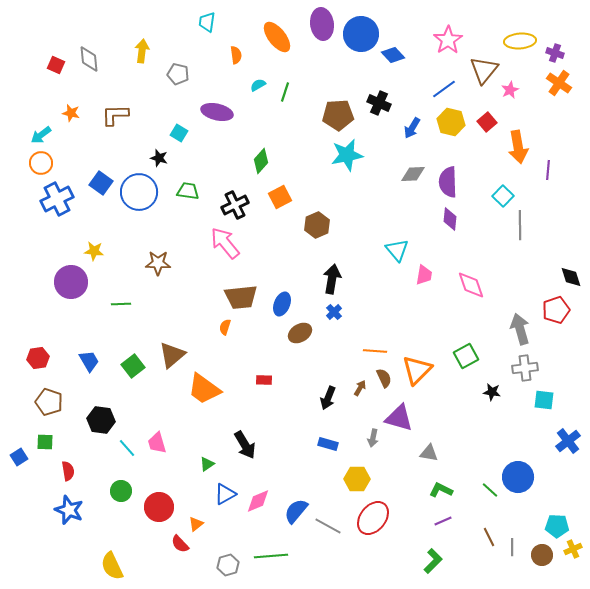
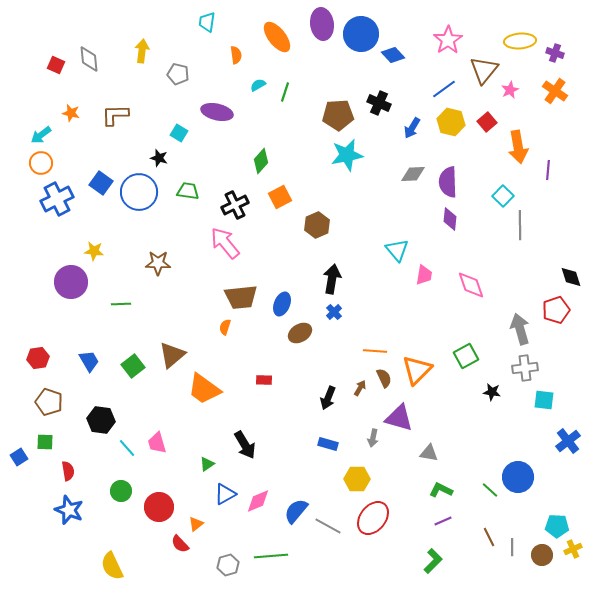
orange cross at (559, 83): moved 4 px left, 8 px down
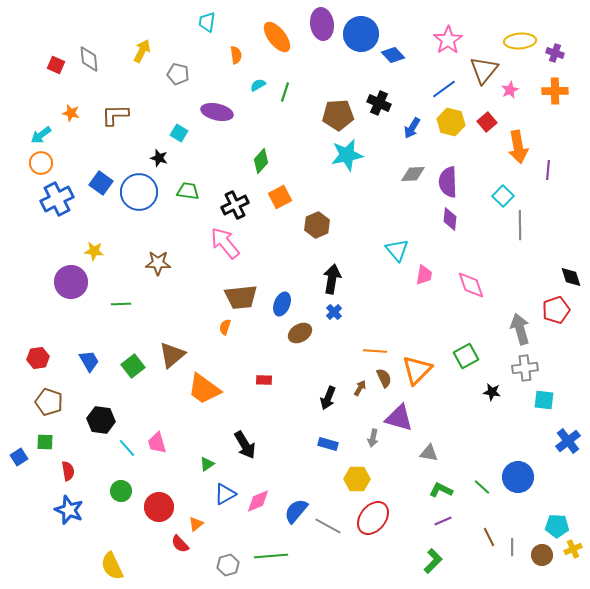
yellow arrow at (142, 51): rotated 20 degrees clockwise
orange cross at (555, 91): rotated 35 degrees counterclockwise
green line at (490, 490): moved 8 px left, 3 px up
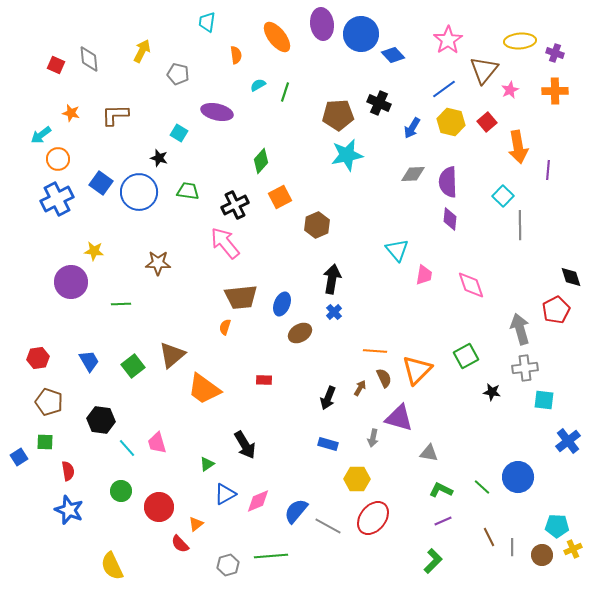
orange circle at (41, 163): moved 17 px right, 4 px up
red pentagon at (556, 310): rotated 8 degrees counterclockwise
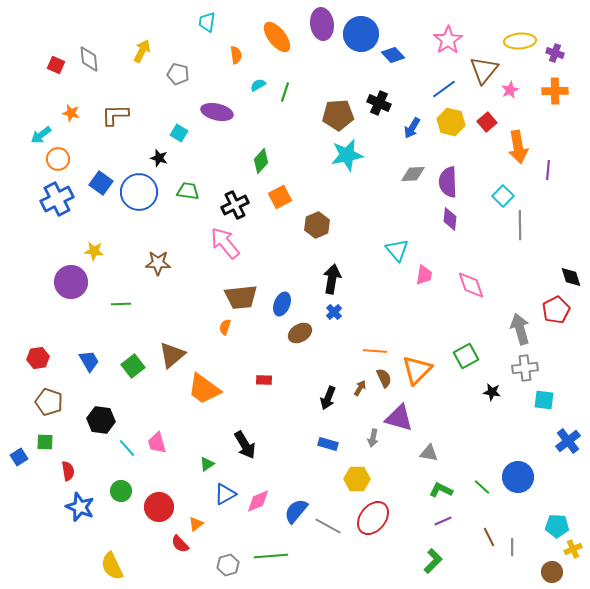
blue star at (69, 510): moved 11 px right, 3 px up
brown circle at (542, 555): moved 10 px right, 17 px down
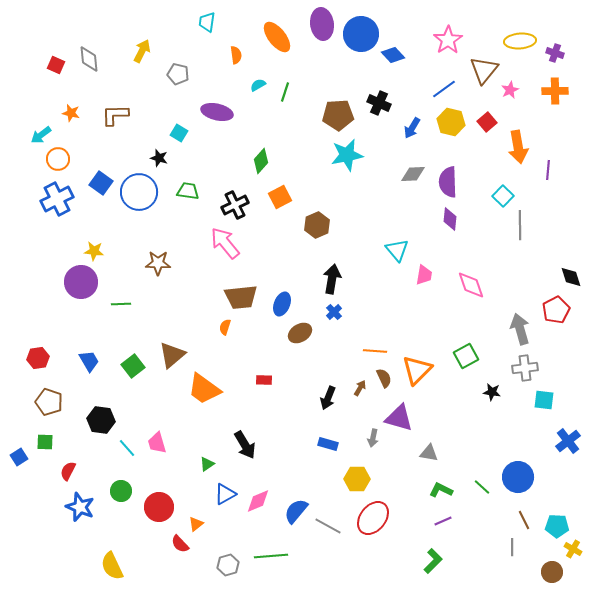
purple circle at (71, 282): moved 10 px right
red semicircle at (68, 471): rotated 144 degrees counterclockwise
brown line at (489, 537): moved 35 px right, 17 px up
yellow cross at (573, 549): rotated 36 degrees counterclockwise
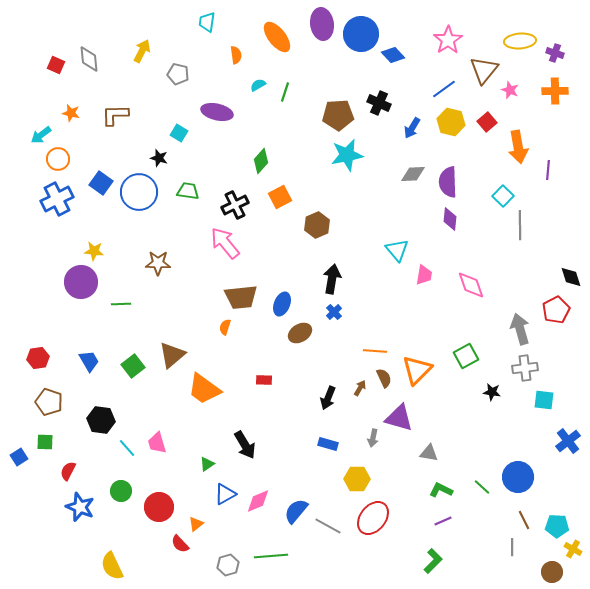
pink star at (510, 90): rotated 24 degrees counterclockwise
